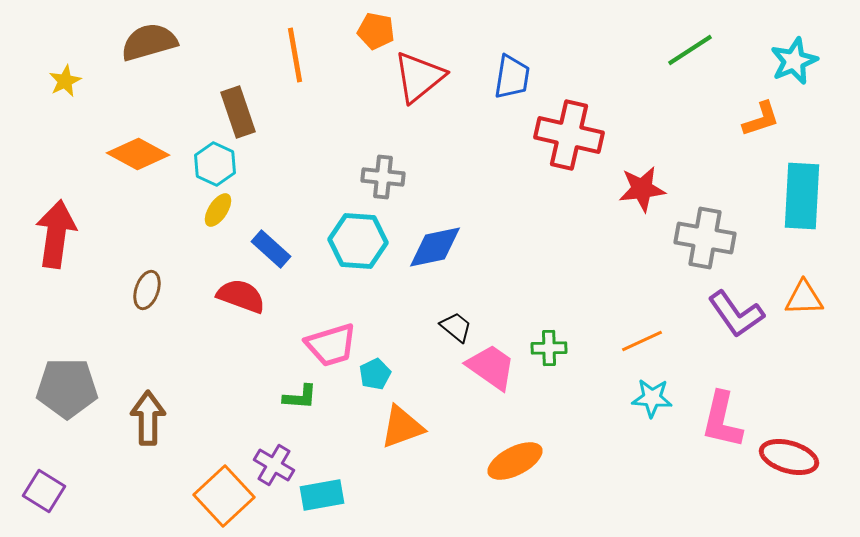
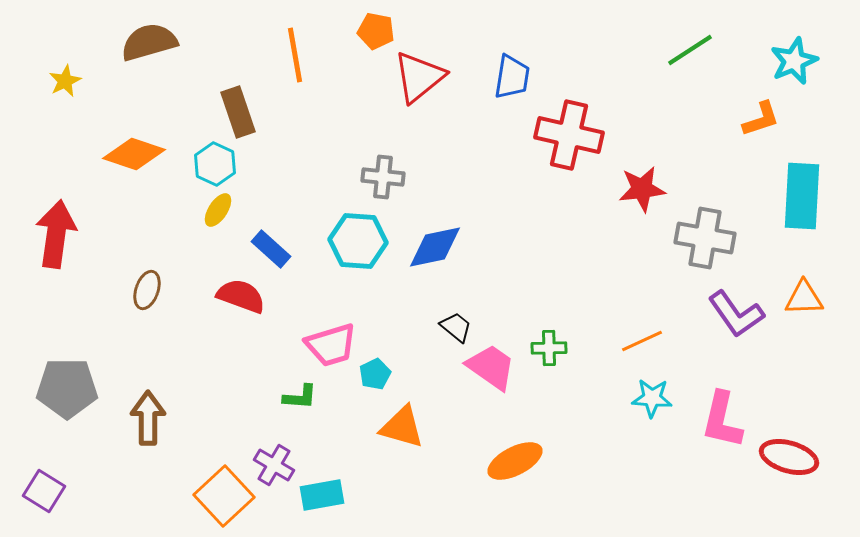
orange diamond at (138, 154): moved 4 px left; rotated 10 degrees counterclockwise
orange triangle at (402, 427): rotated 36 degrees clockwise
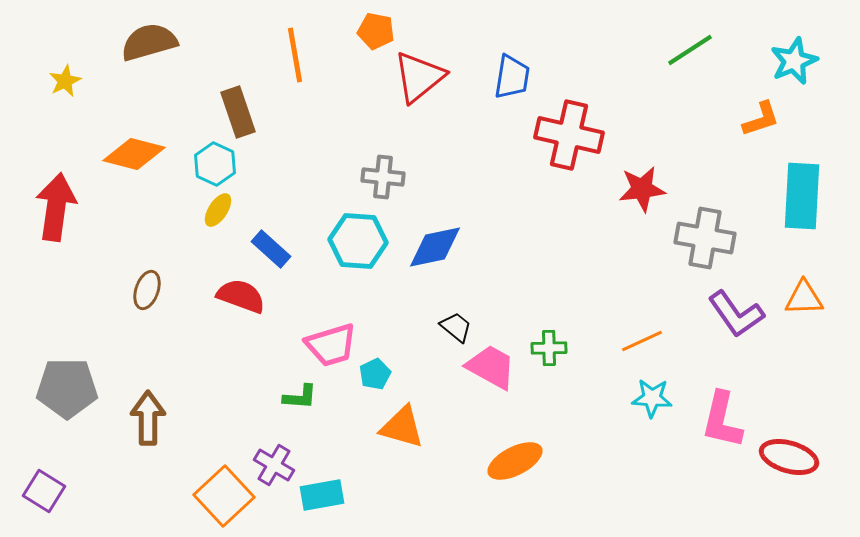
orange diamond at (134, 154): rotated 4 degrees counterclockwise
red arrow at (56, 234): moved 27 px up
pink trapezoid at (491, 367): rotated 6 degrees counterclockwise
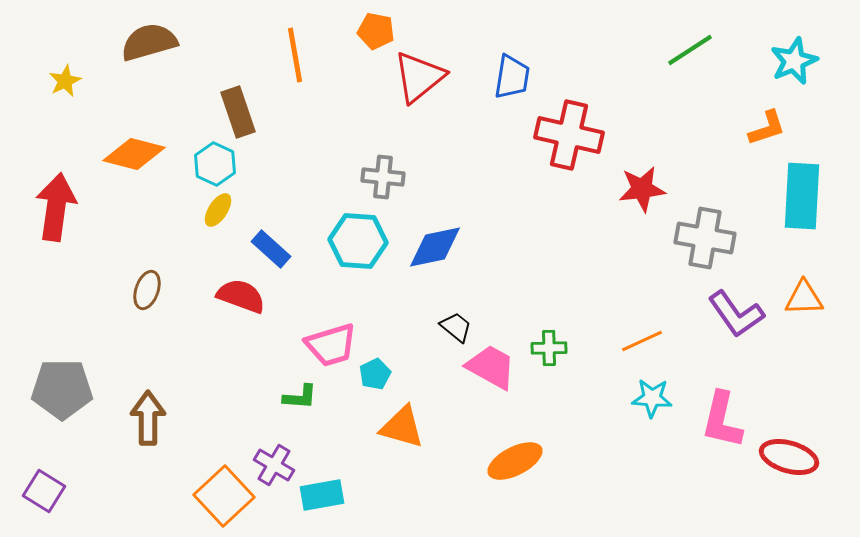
orange L-shape at (761, 119): moved 6 px right, 9 px down
gray pentagon at (67, 388): moved 5 px left, 1 px down
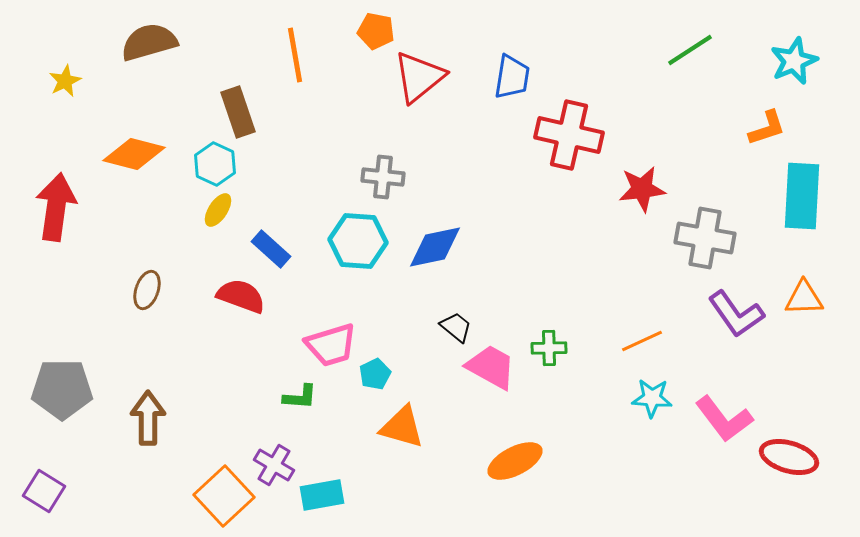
pink L-shape at (722, 420): moved 2 px right, 1 px up; rotated 50 degrees counterclockwise
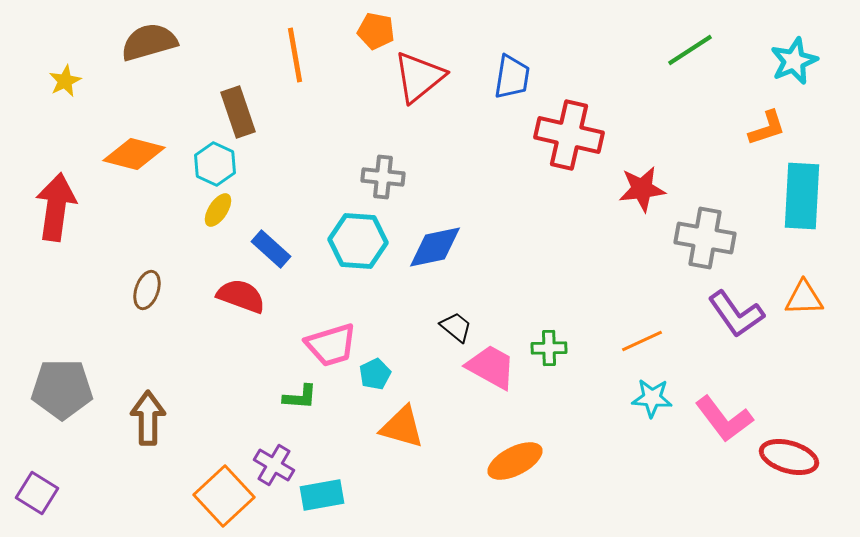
purple square at (44, 491): moved 7 px left, 2 px down
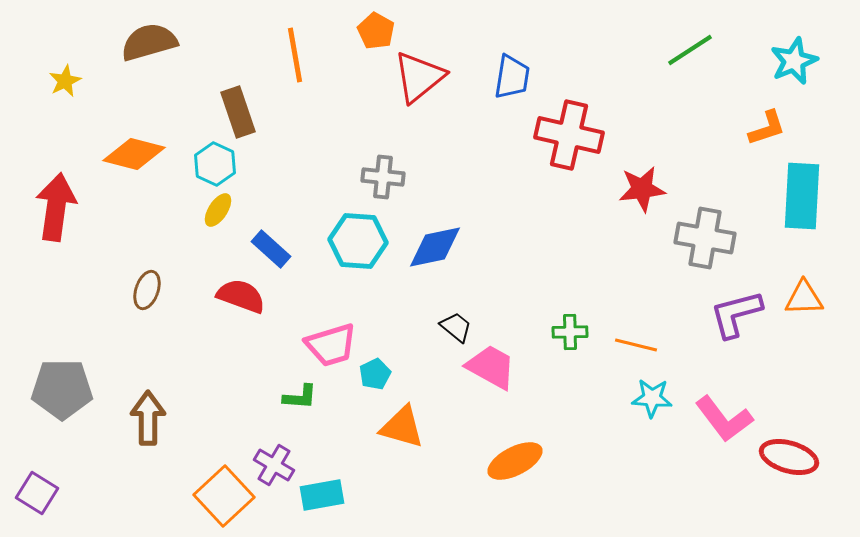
orange pentagon at (376, 31): rotated 18 degrees clockwise
purple L-shape at (736, 314): rotated 110 degrees clockwise
orange line at (642, 341): moved 6 px left, 4 px down; rotated 39 degrees clockwise
green cross at (549, 348): moved 21 px right, 16 px up
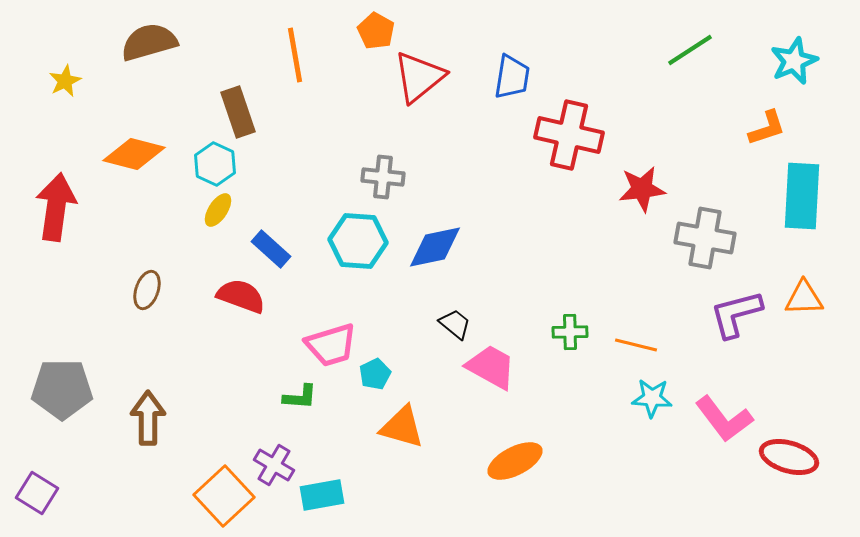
black trapezoid at (456, 327): moved 1 px left, 3 px up
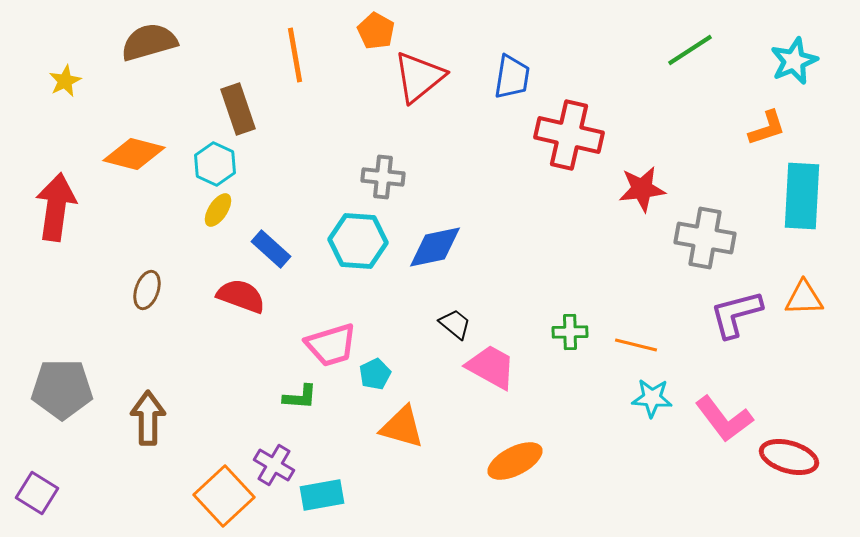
brown rectangle at (238, 112): moved 3 px up
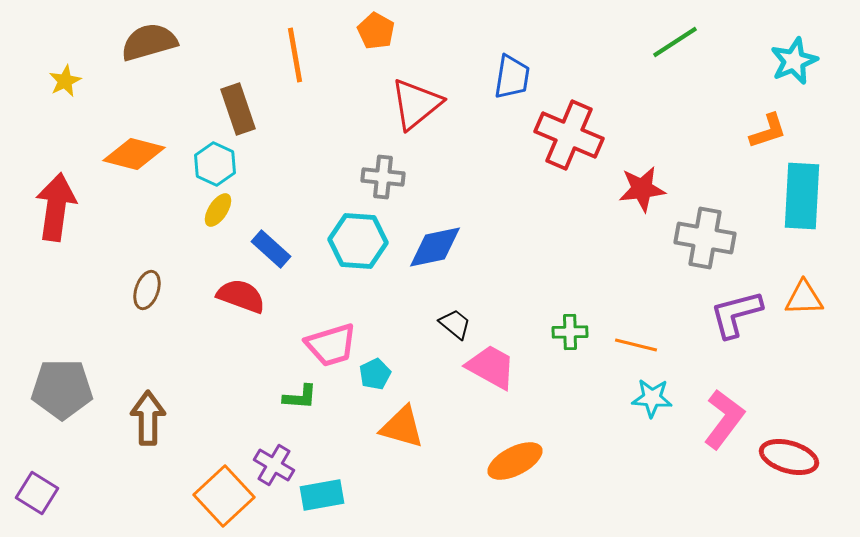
green line at (690, 50): moved 15 px left, 8 px up
red triangle at (419, 77): moved 3 px left, 27 px down
orange L-shape at (767, 128): moved 1 px right, 3 px down
red cross at (569, 135): rotated 10 degrees clockwise
pink L-shape at (724, 419): rotated 106 degrees counterclockwise
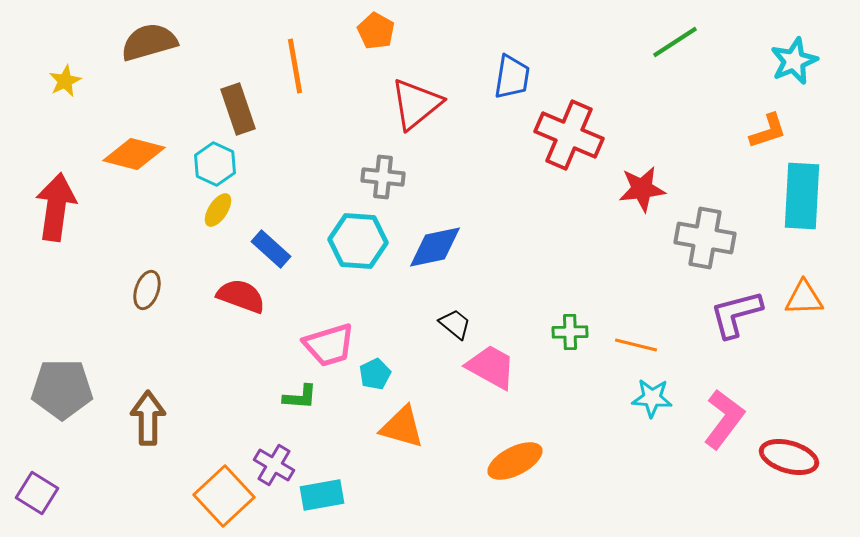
orange line at (295, 55): moved 11 px down
pink trapezoid at (331, 345): moved 2 px left
